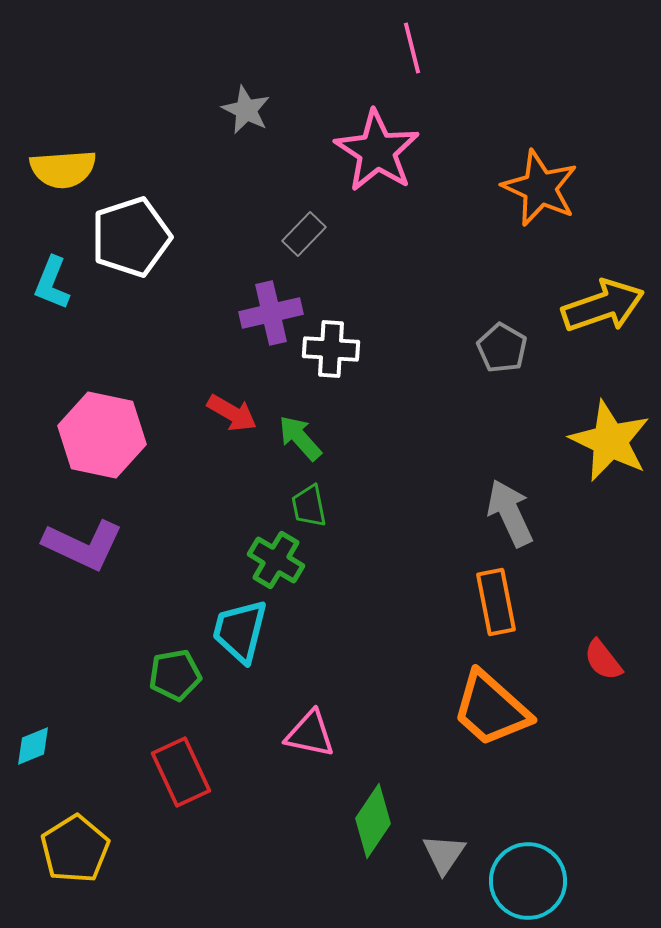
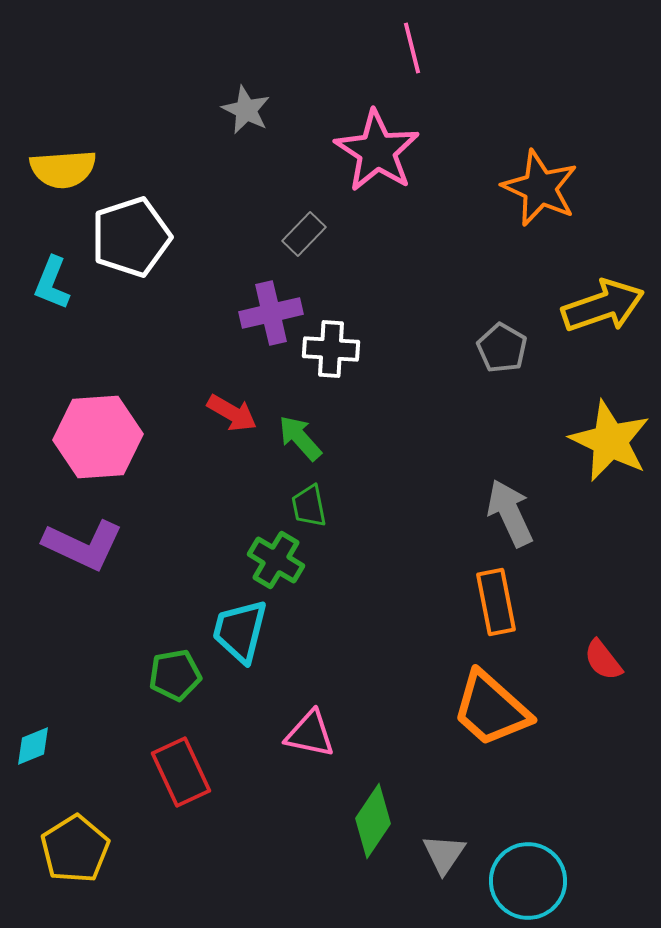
pink hexagon: moved 4 px left, 2 px down; rotated 16 degrees counterclockwise
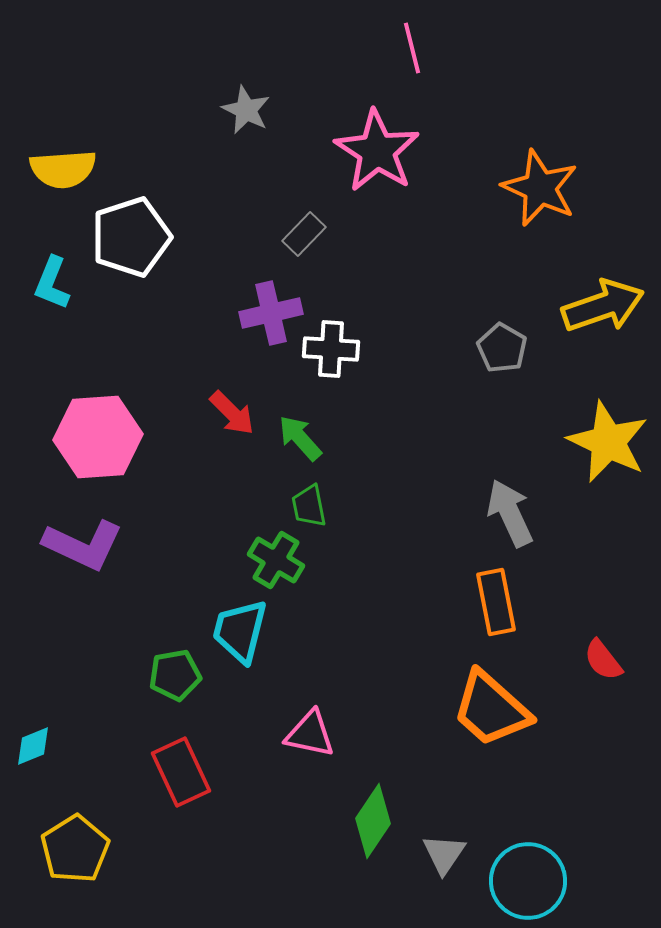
red arrow: rotated 15 degrees clockwise
yellow star: moved 2 px left, 1 px down
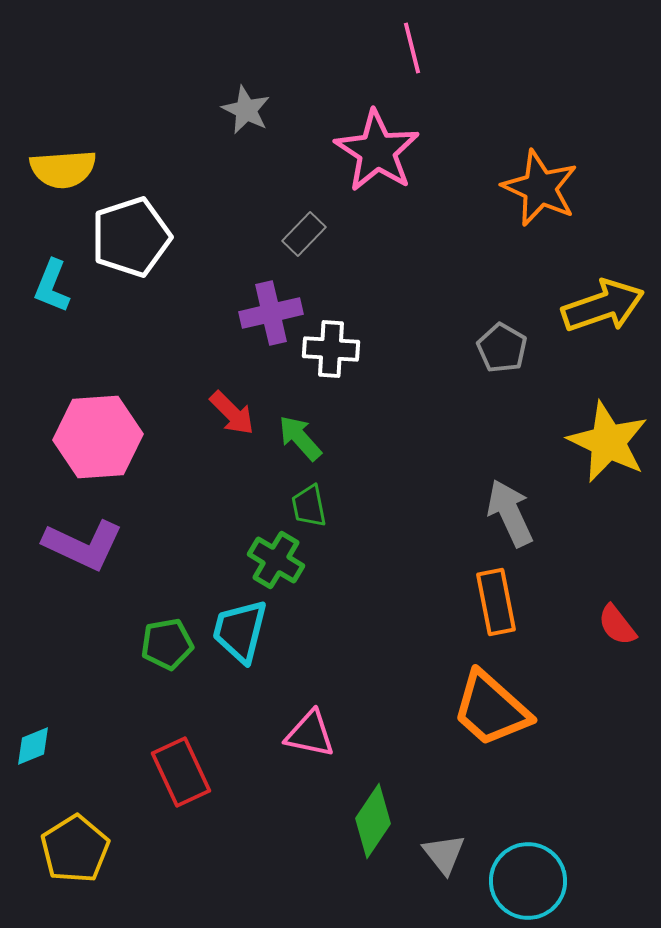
cyan L-shape: moved 3 px down
red semicircle: moved 14 px right, 35 px up
green pentagon: moved 8 px left, 31 px up
gray triangle: rotated 12 degrees counterclockwise
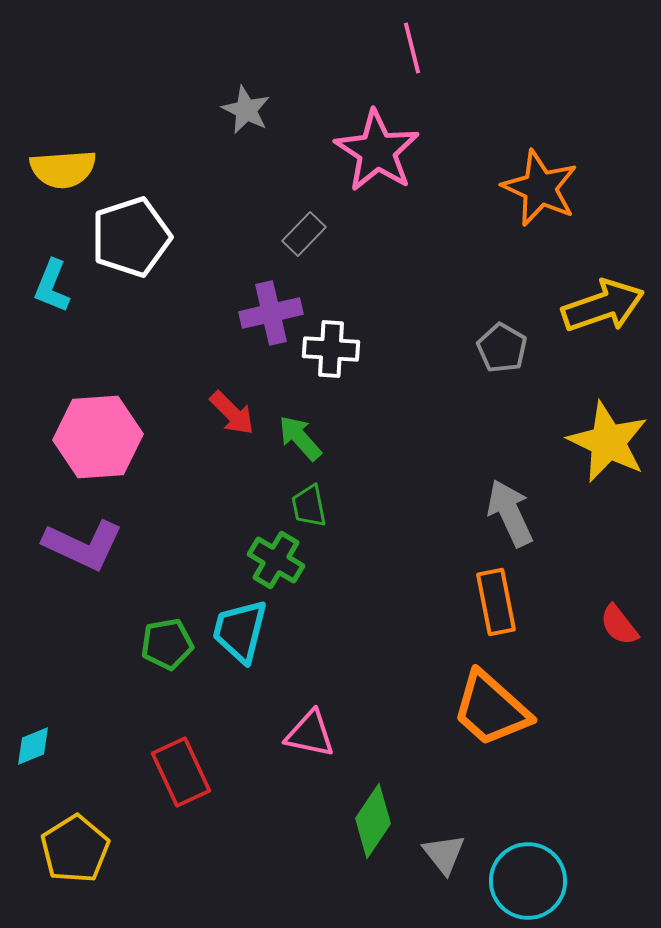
red semicircle: moved 2 px right
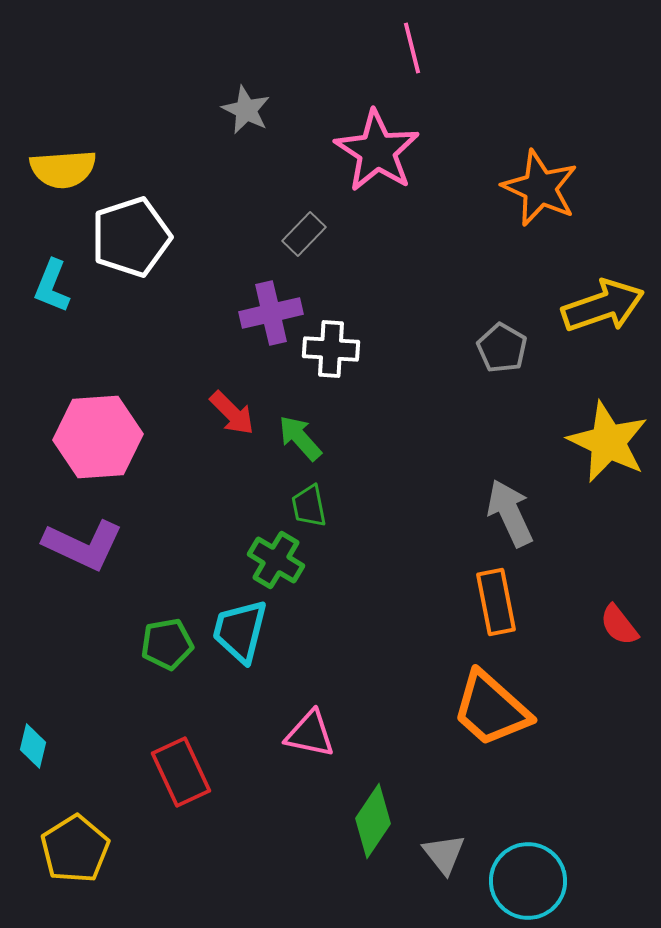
cyan diamond: rotated 54 degrees counterclockwise
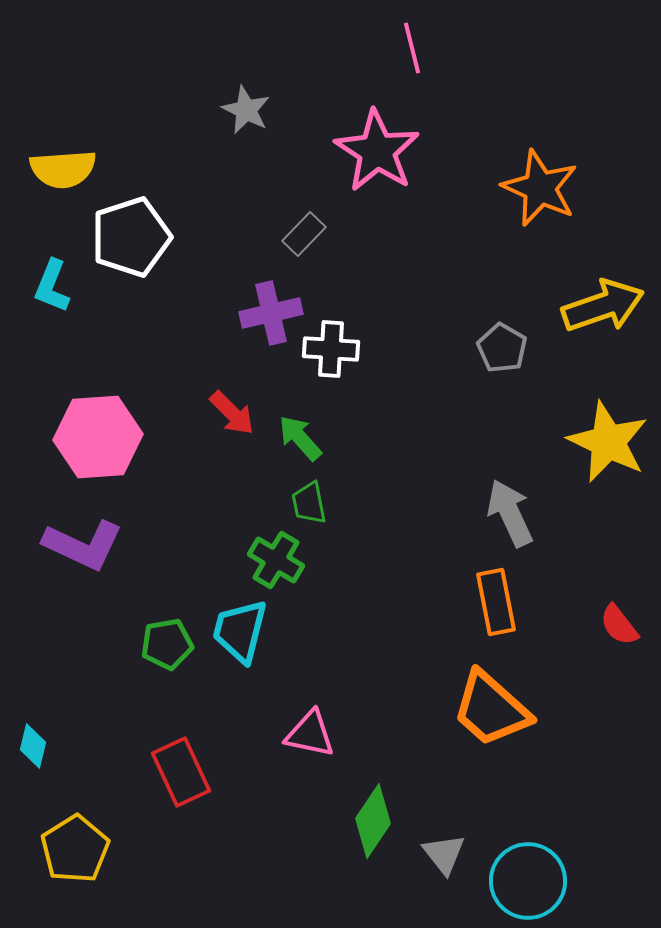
green trapezoid: moved 3 px up
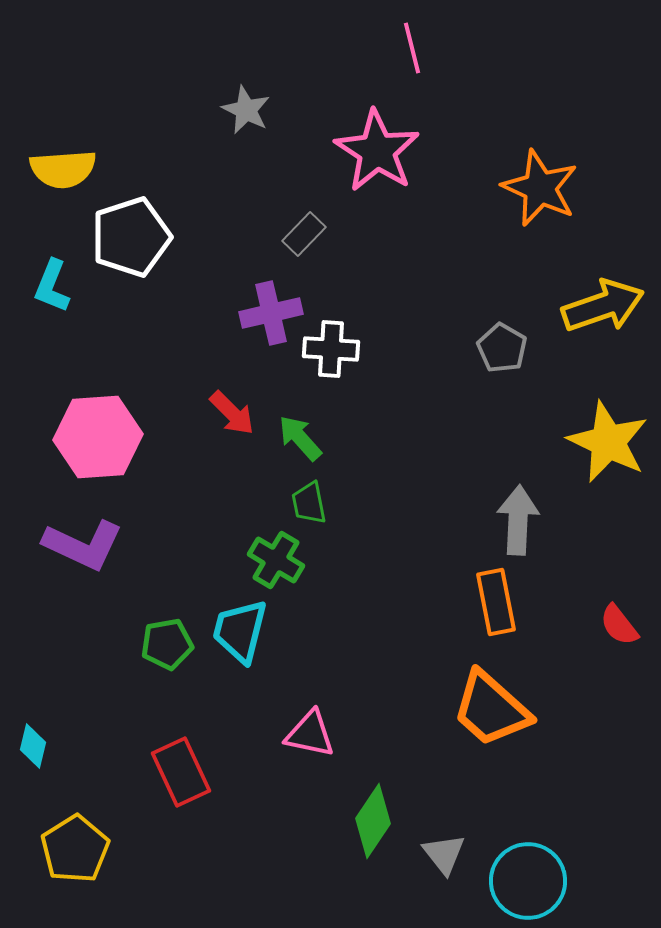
gray arrow: moved 8 px right, 7 px down; rotated 28 degrees clockwise
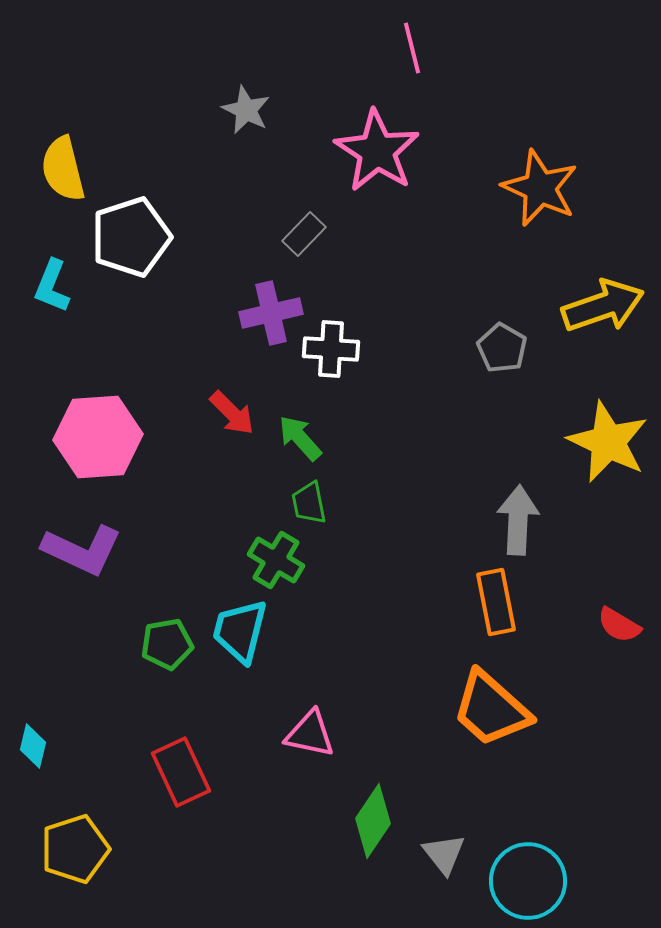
yellow semicircle: rotated 80 degrees clockwise
purple L-shape: moved 1 px left, 5 px down
red semicircle: rotated 21 degrees counterclockwise
yellow pentagon: rotated 14 degrees clockwise
